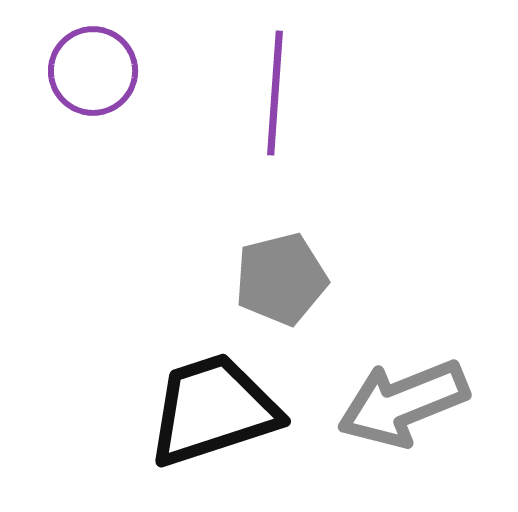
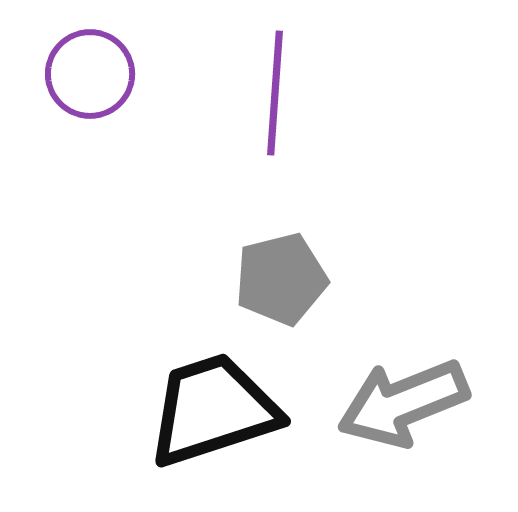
purple circle: moved 3 px left, 3 px down
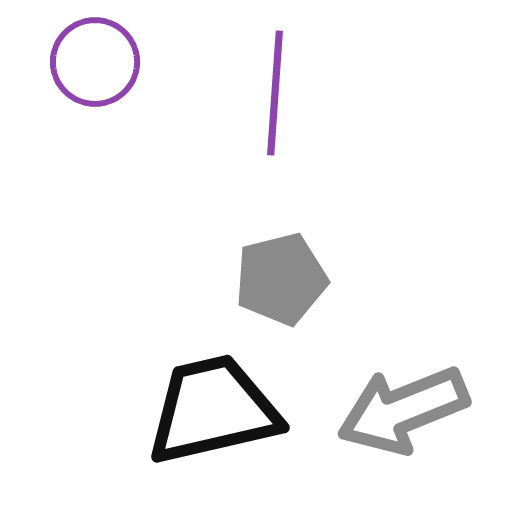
purple circle: moved 5 px right, 12 px up
gray arrow: moved 7 px down
black trapezoid: rotated 5 degrees clockwise
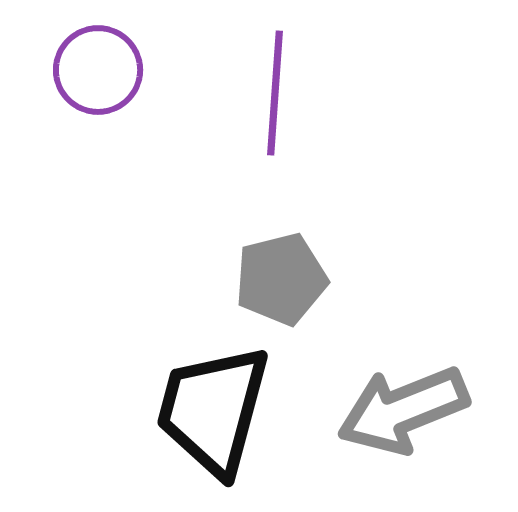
purple circle: moved 3 px right, 8 px down
black trapezoid: rotated 62 degrees counterclockwise
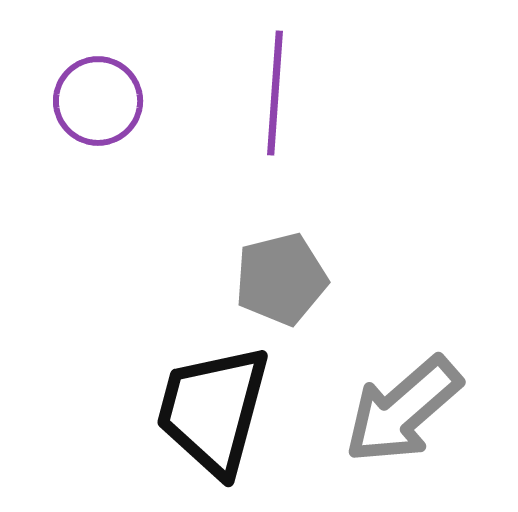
purple circle: moved 31 px down
gray arrow: rotated 19 degrees counterclockwise
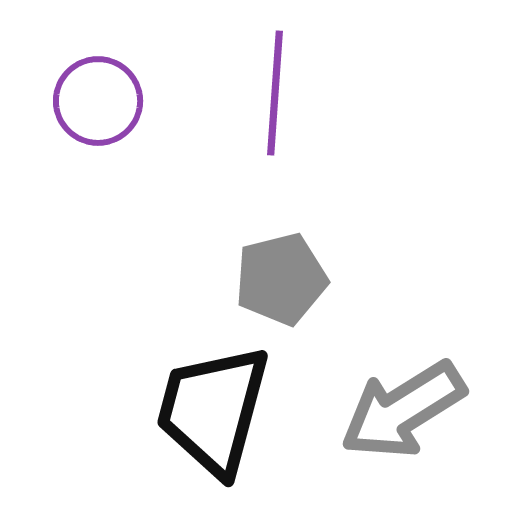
gray arrow: rotated 9 degrees clockwise
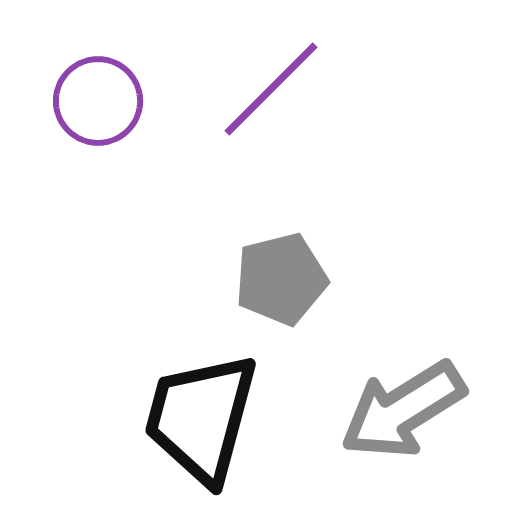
purple line: moved 4 px left, 4 px up; rotated 41 degrees clockwise
black trapezoid: moved 12 px left, 8 px down
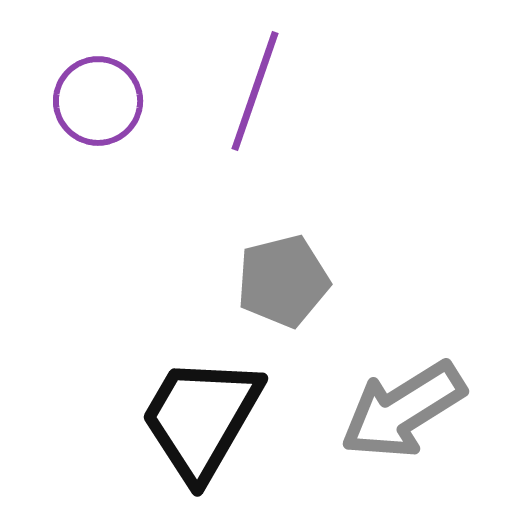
purple line: moved 16 px left, 2 px down; rotated 26 degrees counterclockwise
gray pentagon: moved 2 px right, 2 px down
black trapezoid: rotated 15 degrees clockwise
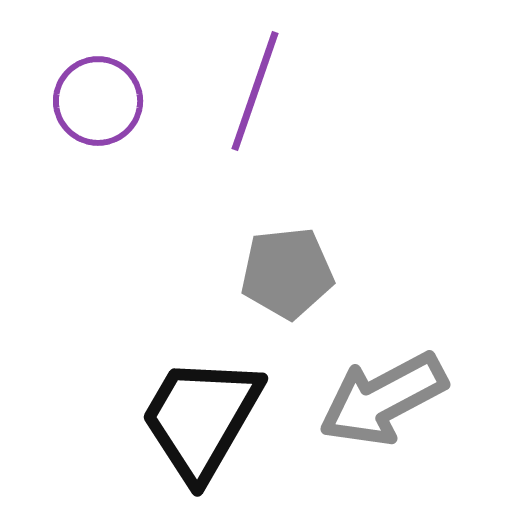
gray pentagon: moved 4 px right, 8 px up; rotated 8 degrees clockwise
gray arrow: moved 20 px left, 11 px up; rotated 4 degrees clockwise
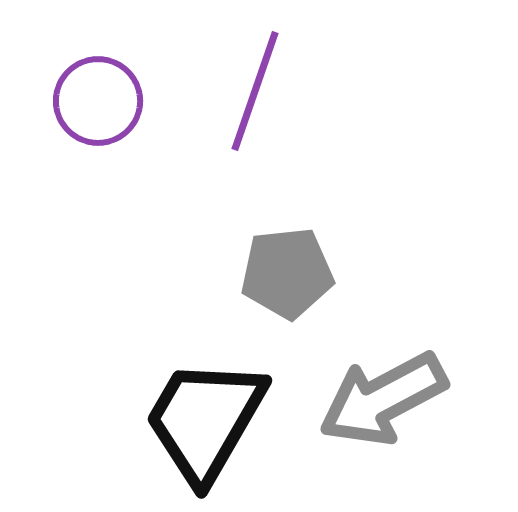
black trapezoid: moved 4 px right, 2 px down
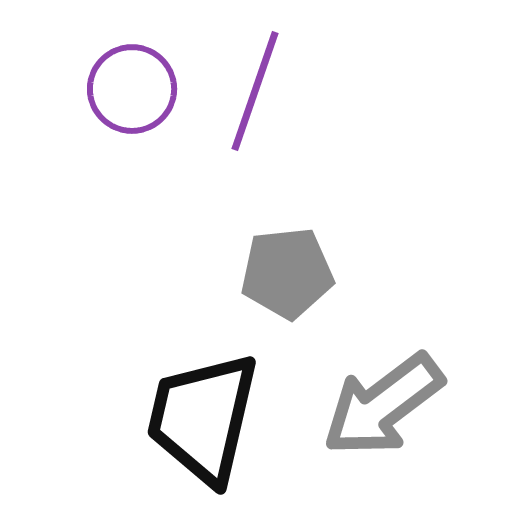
purple circle: moved 34 px right, 12 px up
gray arrow: moved 6 px down; rotated 9 degrees counterclockwise
black trapezoid: moved 2 px left, 2 px up; rotated 17 degrees counterclockwise
